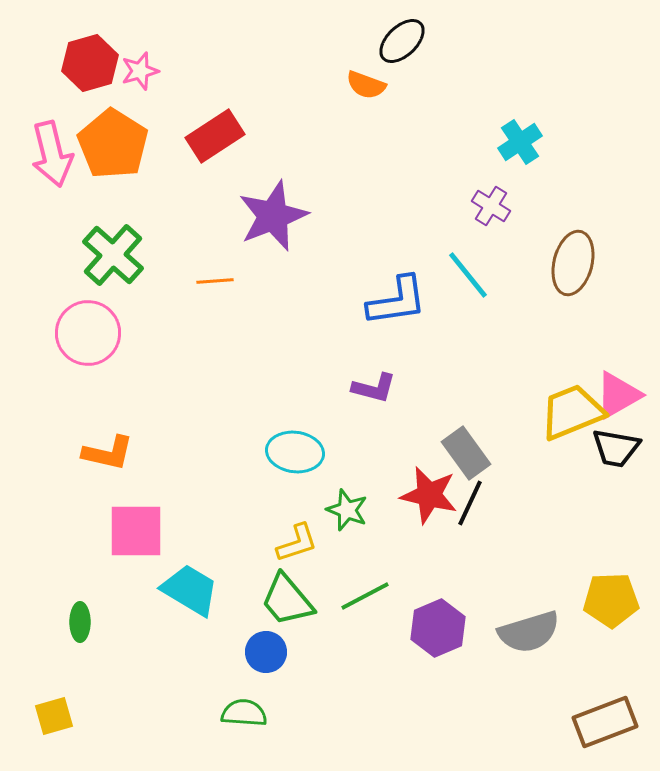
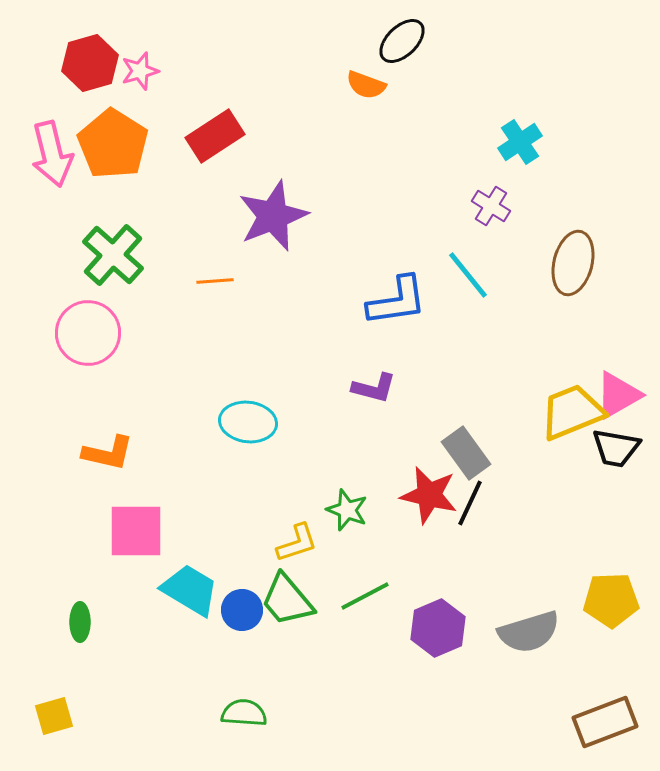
cyan ellipse: moved 47 px left, 30 px up
blue circle: moved 24 px left, 42 px up
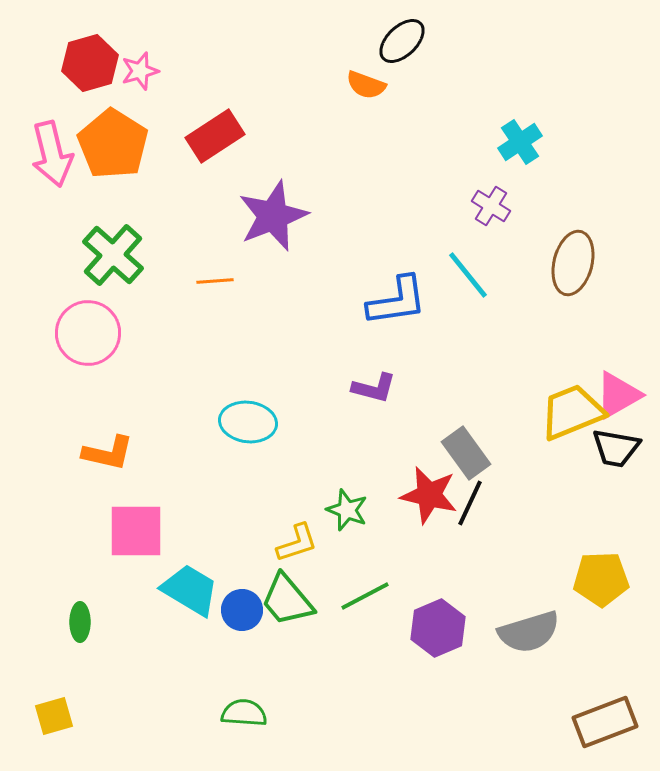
yellow pentagon: moved 10 px left, 21 px up
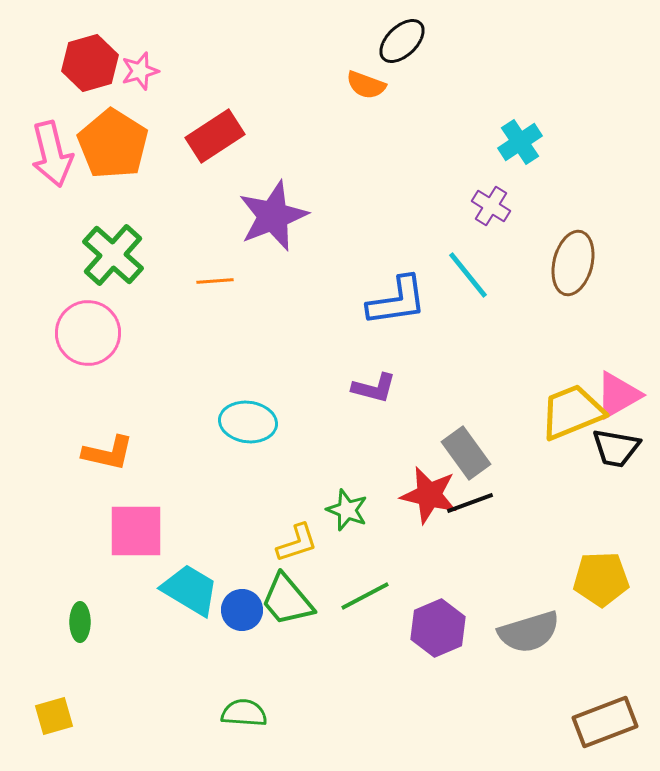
black line: rotated 45 degrees clockwise
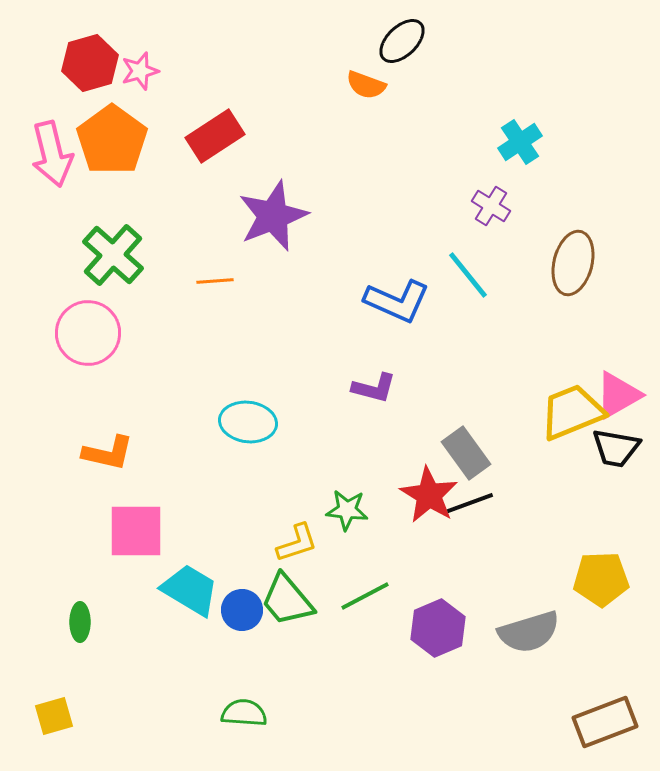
orange pentagon: moved 1 px left, 4 px up; rotated 4 degrees clockwise
blue L-shape: rotated 32 degrees clockwise
red star: rotated 18 degrees clockwise
green star: rotated 15 degrees counterclockwise
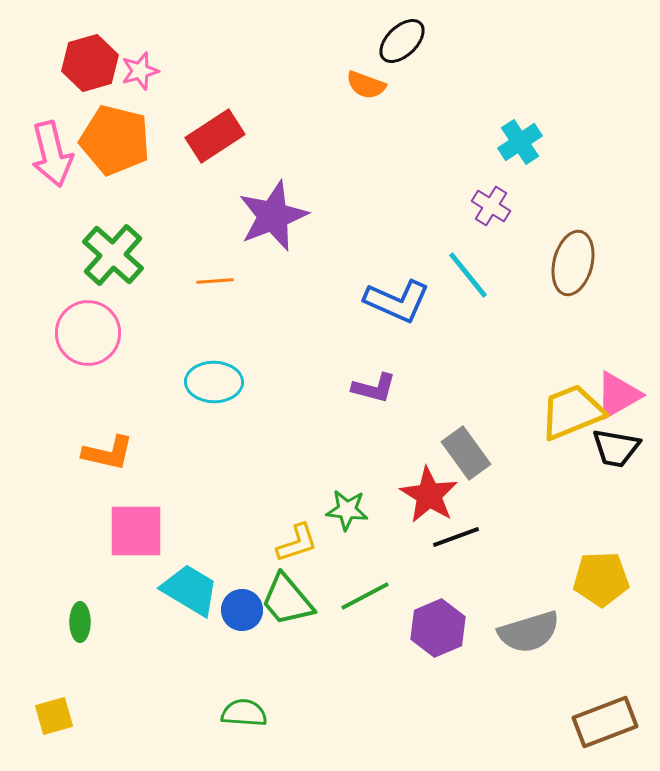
orange pentagon: moved 3 px right; rotated 22 degrees counterclockwise
cyan ellipse: moved 34 px left, 40 px up; rotated 6 degrees counterclockwise
black line: moved 14 px left, 34 px down
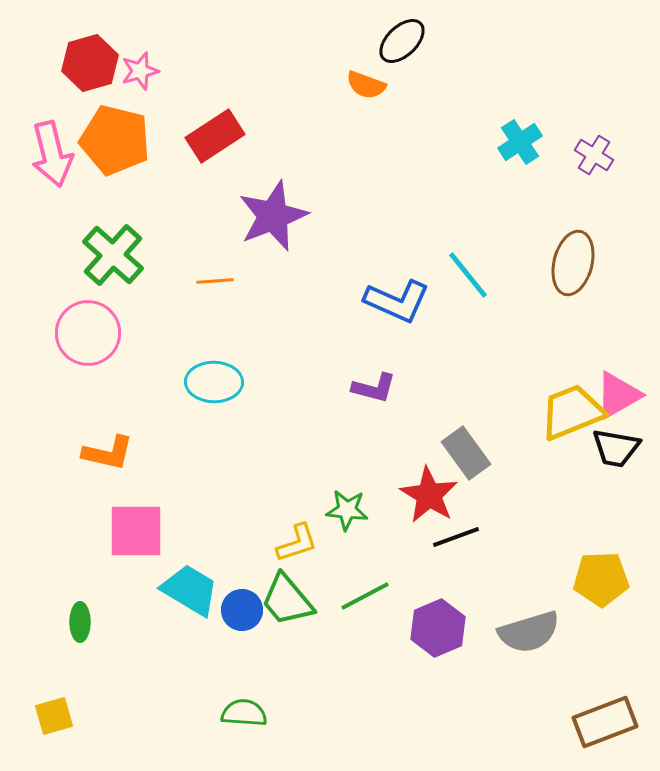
purple cross: moved 103 px right, 51 px up
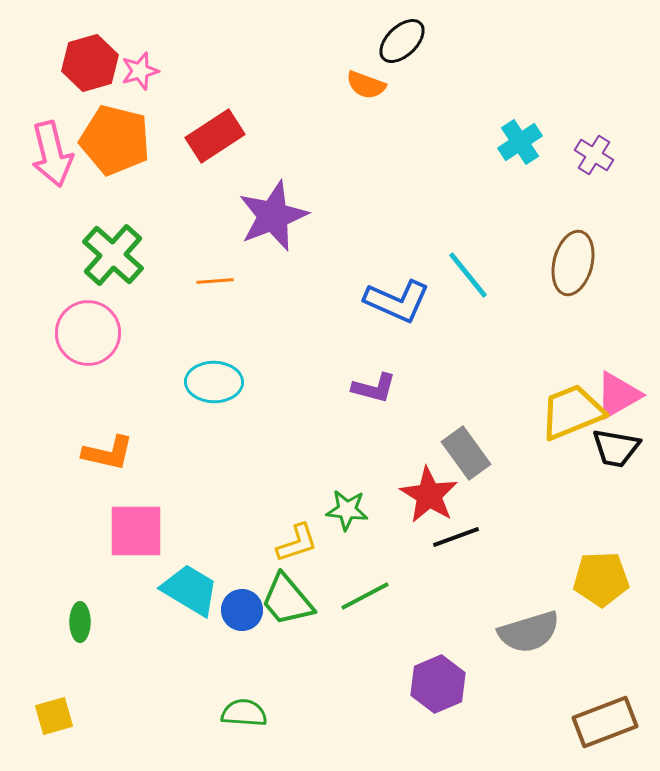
purple hexagon: moved 56 px down
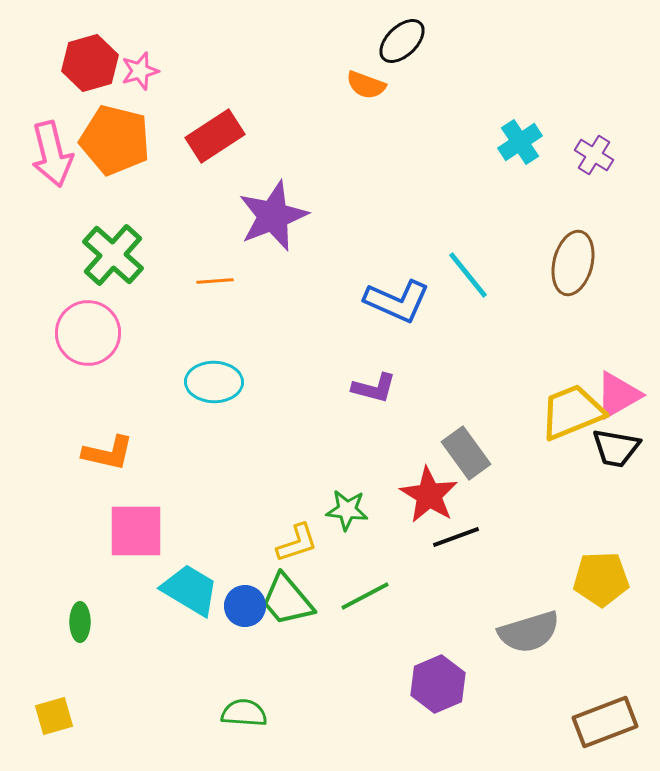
blue circle: moved 3 px right, 4 px up
